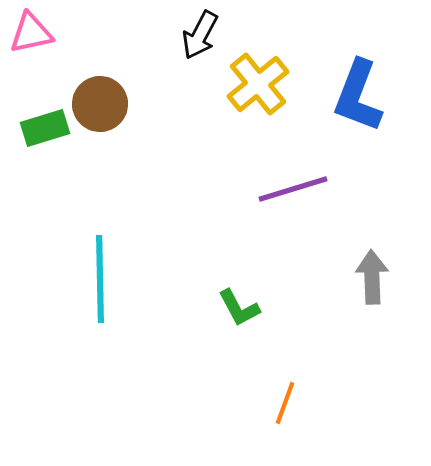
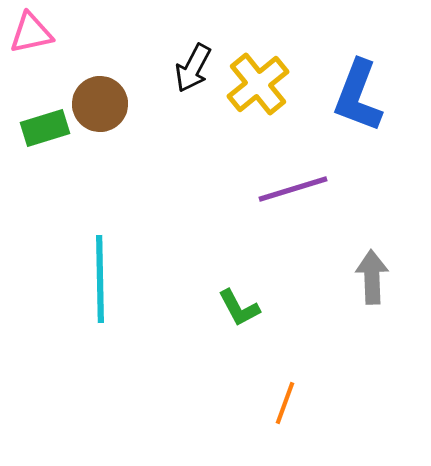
black arrow: moved 7 px left, 33 px down
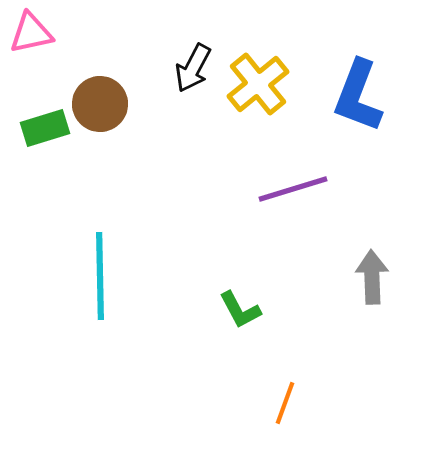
cyan line: moved 3 px up
green L-shape: moved 1 px right, 2 px down
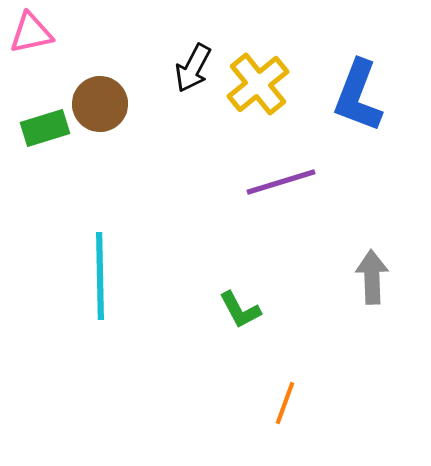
purple line: moved 12 px left, 7 px up
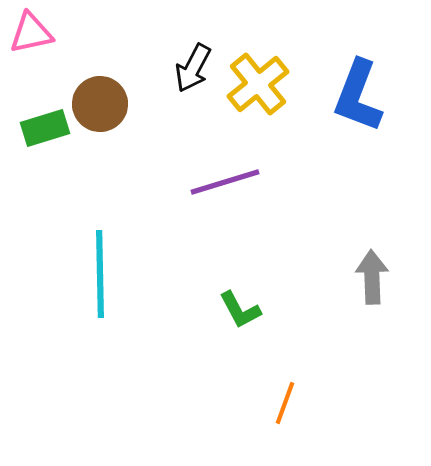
purple line: moved 56 px left
cyan line: moved 2 px up
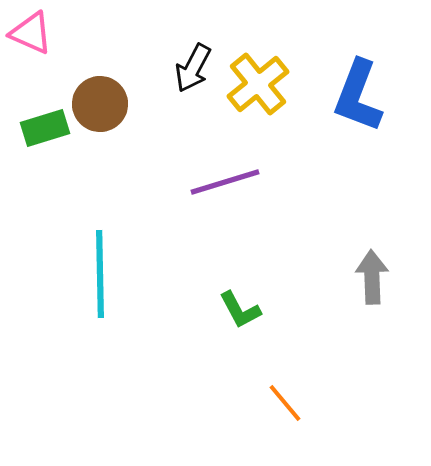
pink triangle: rotated 36 degrees clockwise
orange line: rotated 60 degrees counterclockwise
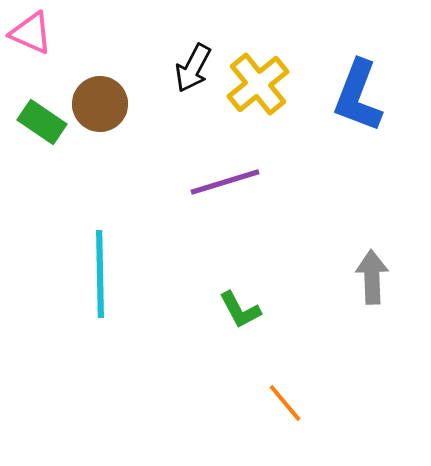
green rectangle: moved 3 px left, 6 px up; rotated 51 degrees clockwise
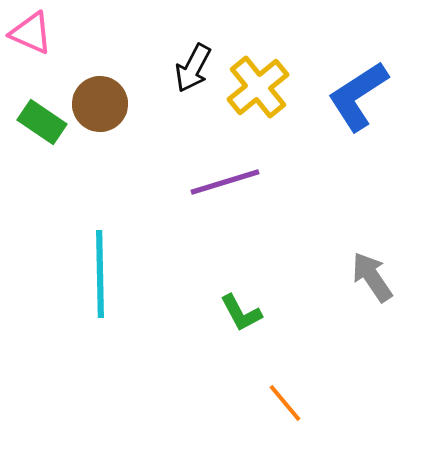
yellow cross: moved 3 px down
blue L-shape: rotated 36 degrees clockwise
gray arrow: rotated 32 degrees counterclockwise
green L-shape: moved 1 px right, 3 px down
